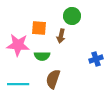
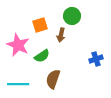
orange square: moved 1 px right, 3 px up; rotated 21 degrees counterclockwise
brown arrow: moved 1 px up
pink star: rotated 20 degrees clockwise
green semicircle: rotated 35 degrees counterclockwise
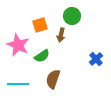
blue cross: rotated 24 degrees counterclockwise
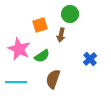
green circle: moved 2 px left, 2 px up
pink star: moved 1 px right, 4 px down
blue cross: moved 6 px left
cyan line: moved 2 px left, 2 px up
